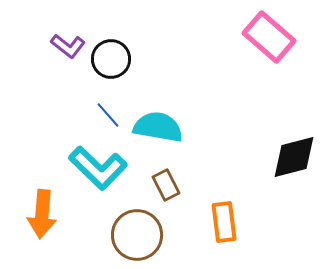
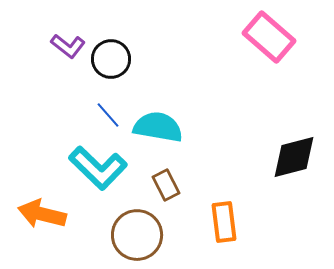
orange arrow: rotated 99 degrees clockwise
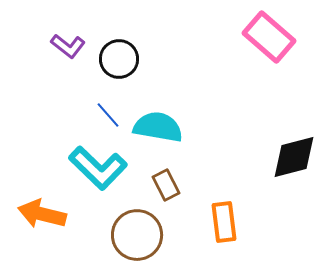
black circle: moved 8 px right
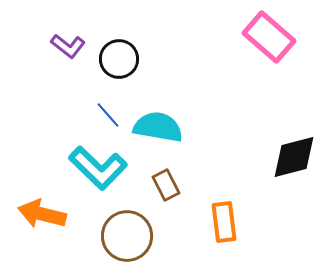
brown circle: moved 10 px left, 1 px down
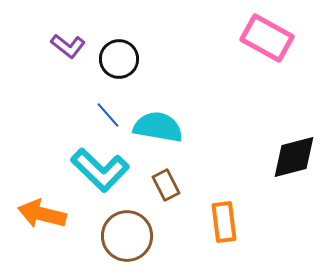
pink rectangle: moved 2 px left, 1 px down; rotated 12 degrees counterclockwise
cyan L-shape: moved 2 px right, 2 px down
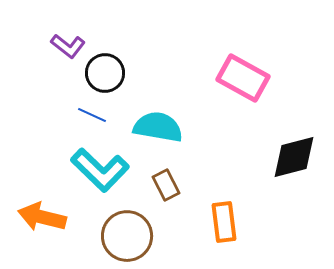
pink rectangle: moved 24 px left, 40 px down
black circle: moved 14 px left, 14 px down
blue line: moved 16 px left; rotated 24 degrees counterclockwise
orange arrow: moved 3 px down
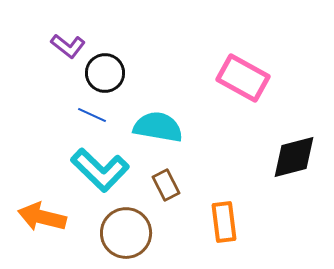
brown circle: moved 1 px left, 3 px up
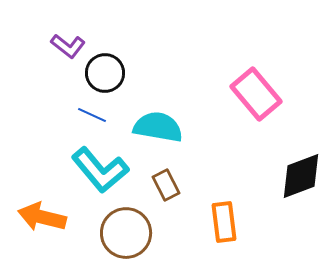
pink rectangle: moved 13 px right, 16 px down; rotated 21 degrees clockwise
black diamond: moved 7 px right, 19 px down; rotated 6 degrees counterclockwise
cyan L-shape: rotated 6 degrees clockwise
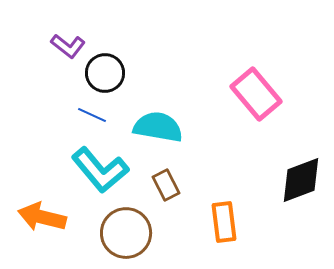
black diamond: moved 4 px down
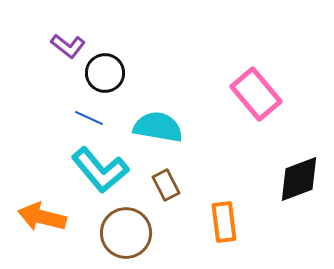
blue line: moved 3 px left, 3 px down
black diamond: moved 2 px left, 1 px up
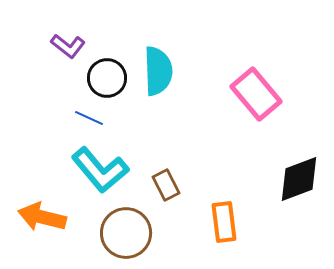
black circle: moved 2 px right, 5 px down
cyan semicircle: moved 56 px up; rotated 78 degrees clockwise
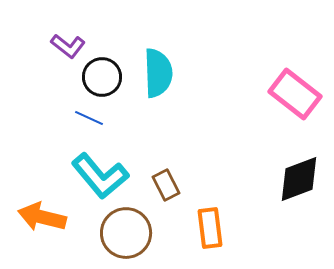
cyan semicircle: moved 2 px down
black circle: moved 5 px left, 1 px up
pink rectangle: moved 39 px right; rotated 12 degrees counterclockwise
cyan L-shape: moved 6 px down
orange rectangle: moved 14 px left, 6 px down
